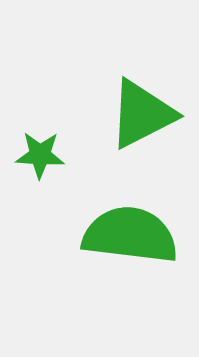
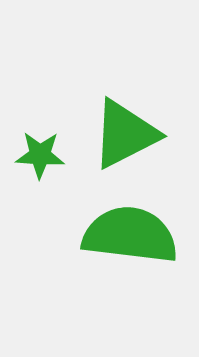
green triangle: moved 17 px left, 20 px down
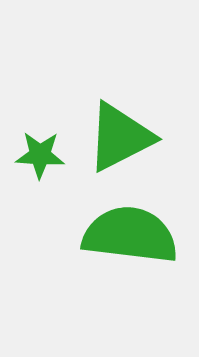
green triangle: moved 5 px left, 3 px down
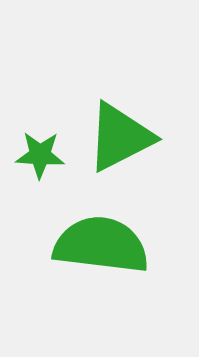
green semicircle: moved 29 px left, 10 px down
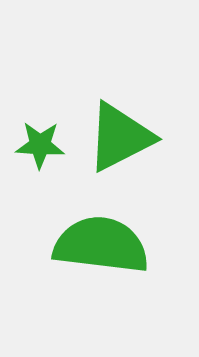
green star: moved 10 px up
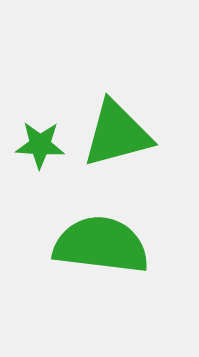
green triangle: moved 3 px left, 3 px up; rotated 12 degrees clockwise
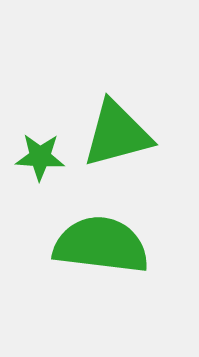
green star: moved 12 px down
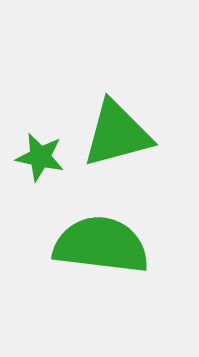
green star: rotated 9 degrees clockwise
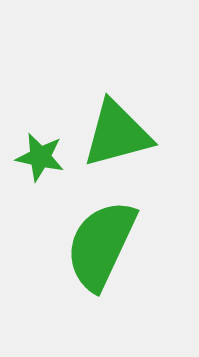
green semicircle: rotated 72 degrees counterclockwise
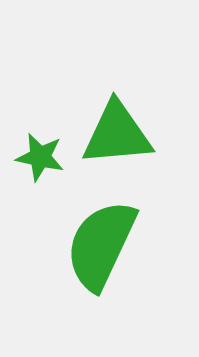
green triangle: rotated 10 degrees clockwise
